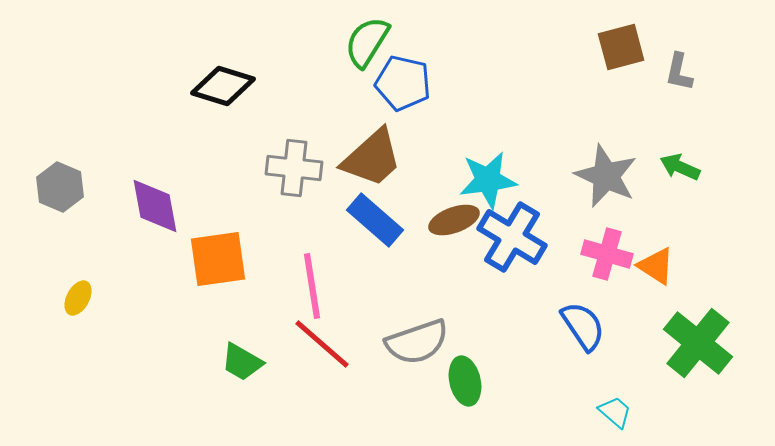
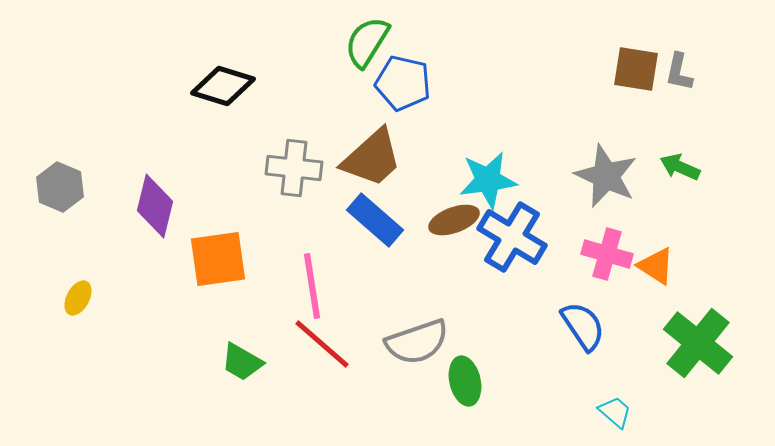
brown square: moved 15 px right, 22 px down; rotated 24 degrees clockwise
purple diamond: rotated 24 degrees clockwise
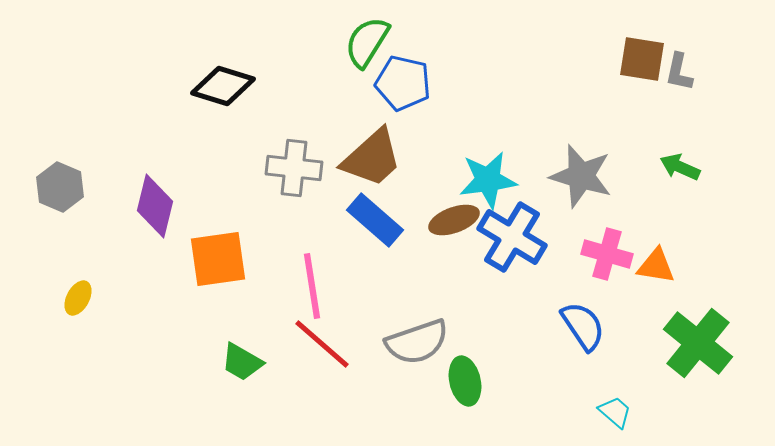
brown square: moved 6 px right, 10 px up
gray star: moved 25 px left; rotated 8 degrees counterclockwise
orange triangle: rotated 24 degrees counterclockwise
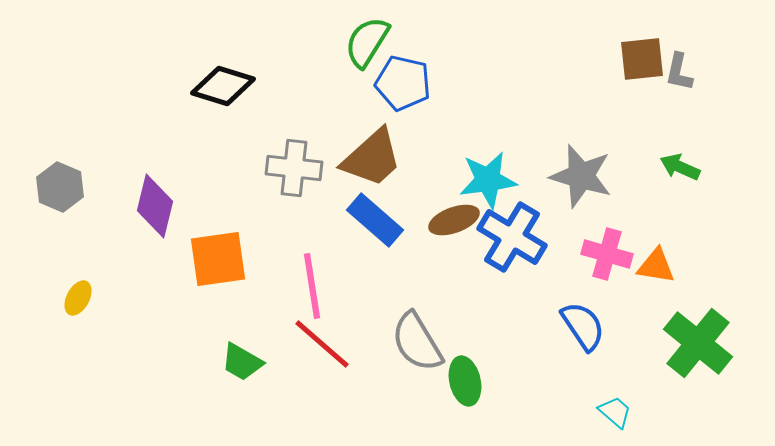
brown square: rotated 15 degrees counterclockwise
gray semicircle: rotated 78 degrees clockwise
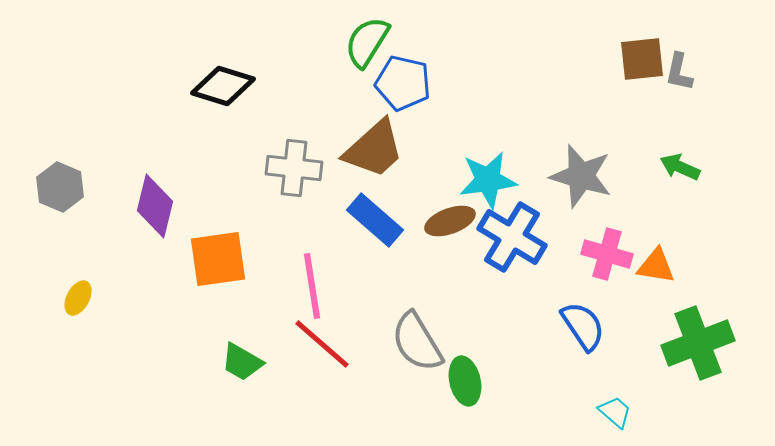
brown trapezoid: moved 2 px right, 9 px up
brown ellipse: moved 4 px left, 1 px down
green cross: rotated 30 degrees clockwise
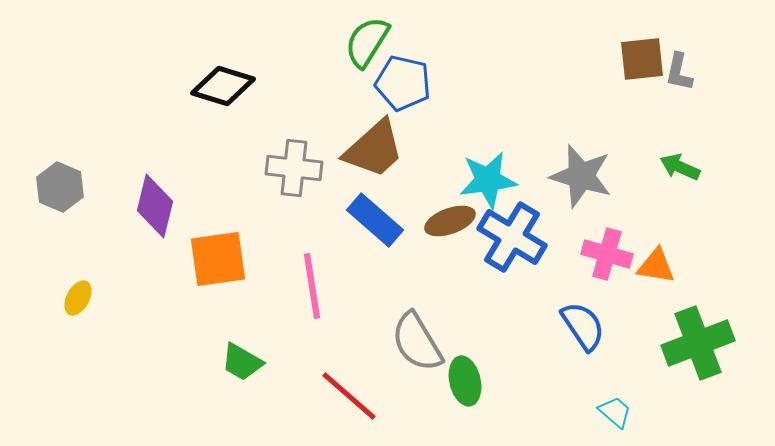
red line: moved 27 px right, 52 px down
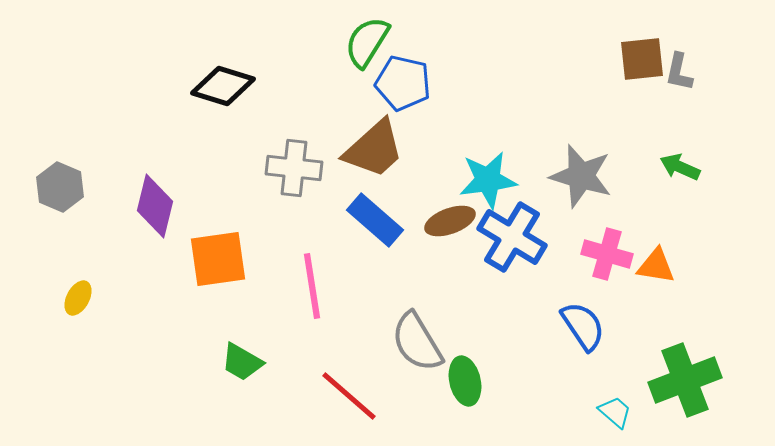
green cross: moved 13 px left, 37 px down
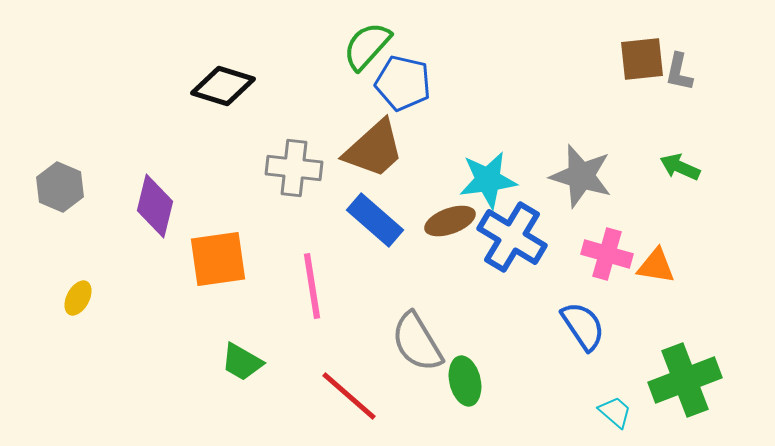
green semicircle: moved 4 px down; rotated 10 degrees clockwise
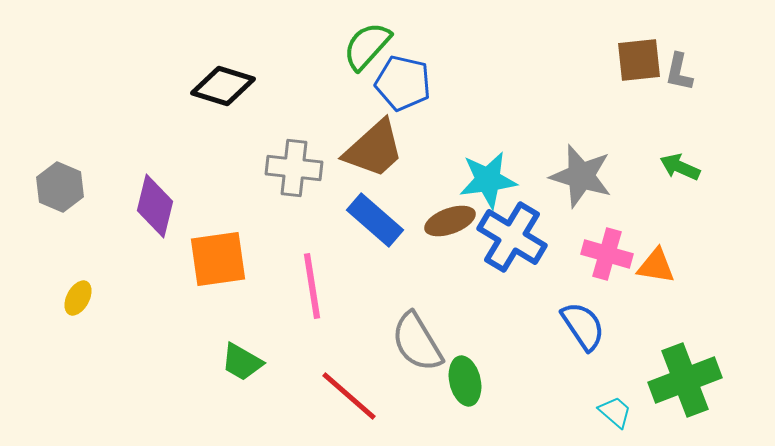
brown square: moved 3 px left, 1 px down
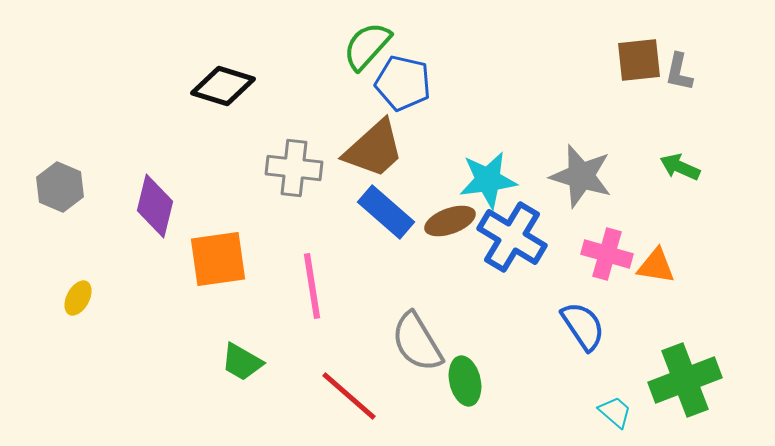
blue rectangle: moved 11 px right, 8 px up
